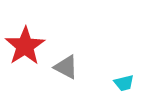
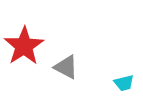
red star: moved 1 px left
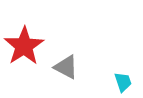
cyan trapezoid: moved 1 px left, 1 px up; rotated 95 degrees counterclockwise
